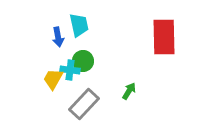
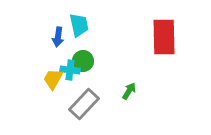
blue arrow: rotated 18 degrees clockwise
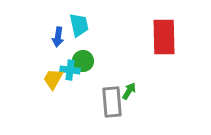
gray rectangle: moved 28 px right, 2 px up; rotated 48 degrees counterclockwise
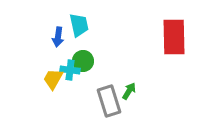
red rectangle: moved 10 px right
gray rectangle: moved 3 px left, 1 px up; rotated 12 degrees counterclockwise
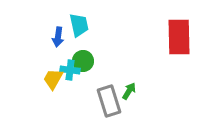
red rectangle: moved 5 px right
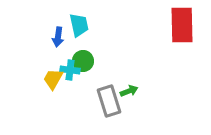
red rectangle: moved 3 px right, 12 px up
green arrow: rotated 36 degrees clockwise
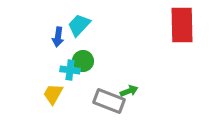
cyan trapezoid: rotated 125 degrees counterclockwise
yellow trapezoid: moved 15 px down
gray rectangle: rotated 52 degrees counterclockwise
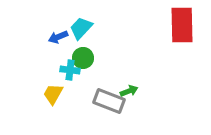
cyan trapezoid: moved 2 px right, 3 px down
blue arrow: rotated 60 degrees clockwise
green circle: moved 3 px up
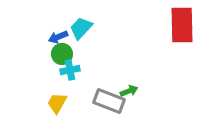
green circle: moved 21 px left, 4 px up
cyan cross: rotated 18 degrees counterclockwise
yellow trapezoid: moved 4 px right, 9 px down
